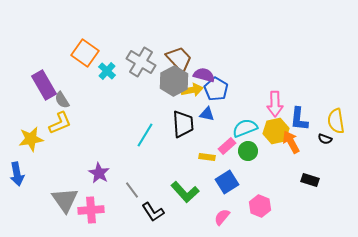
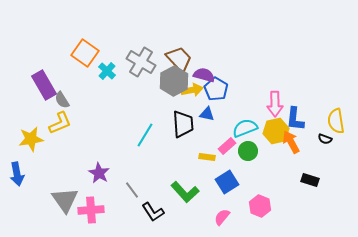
blue L-shape: moved 4 px left
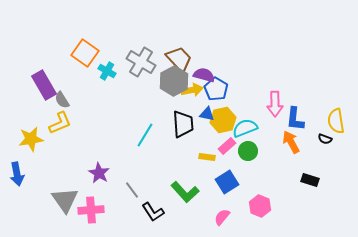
cyan cross: rotated 12 degrees counterclockwise
yellow hexagon: moved 53 px left, 11 px up
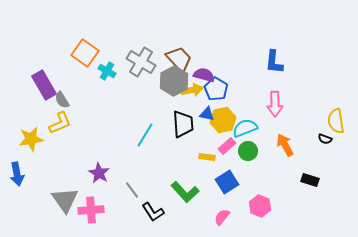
blue L-shape: moved 21 px left, 57 px up
orange arrow: moved 6 px left, 3 px down
